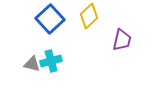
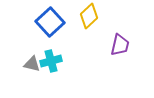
blue square: moved 3 px down
purple trapezoid: moved 2 px left, 5 px down
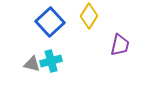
yellow diamond: rotated 15 degrees counterclockwise
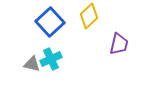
yellow diamond: rotated 15 degrees clockwise
purple trapezoid: moved 1 px left, 1 px up
cyan cross: moved 2 px up; rotated 10 degrees counterclockwise
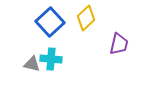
yellow diamond: moved 3 px left, 2 px down
cyan cross: rotated 30 degrees clockwise
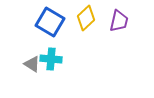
blue square: rotated 16 degrees counterclockwise
purple trapezoid: moved 23 px up
gray triangle: rotated 18 degrees clockwise
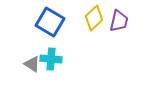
yellow diamond: moved 8 px right
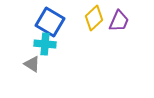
purple trapezoid: rotated 10 degrees clockwise
cyan cross: moved 6 px left, 15 px up
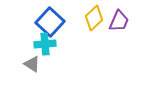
blue square: rotated 12 degrees clockwise
cyan cross: rotated 10 degrees counterclockwise
